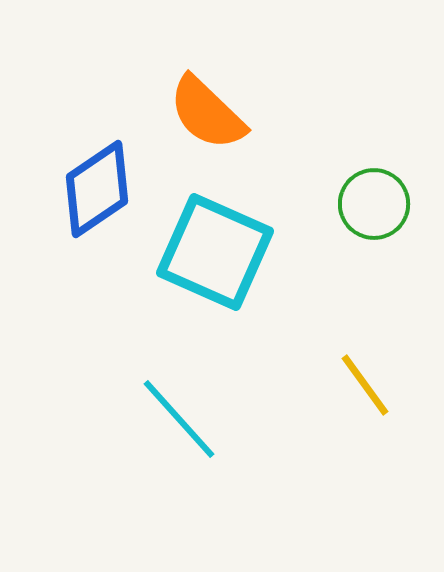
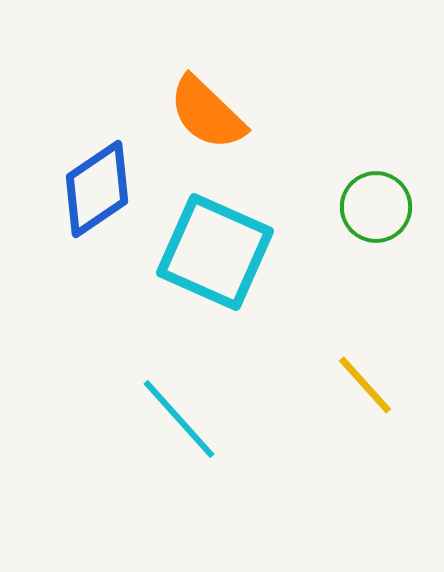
green circle: moved 2 px right, 3 px down
yellow line: rotated 6 degrees counterclockwise
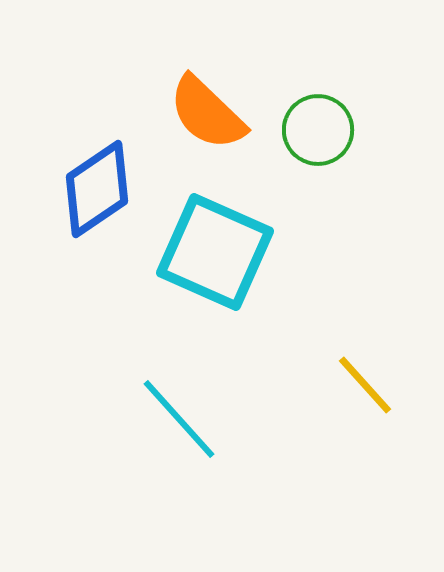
green circle: moved 58 px left, 77 px up
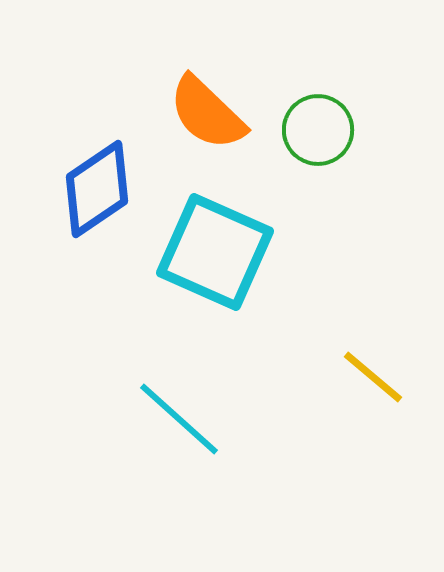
yellow line: moved 8 px right, 8 px up; rotated 8 degrees counterclockwise
cyan line: rotated 6 degrees counterclockwise
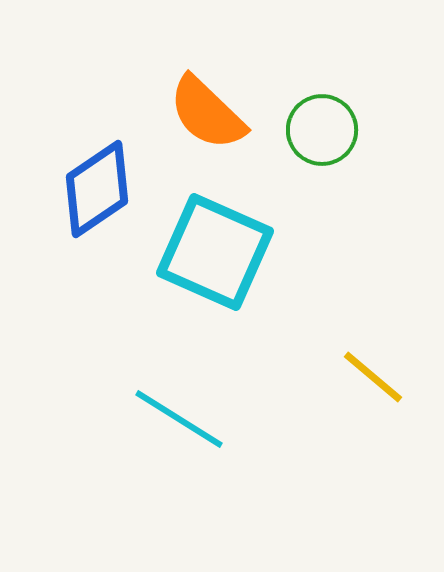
green circle: moved 4 px right
cyan line: rotated 10 degrees counterclockwise
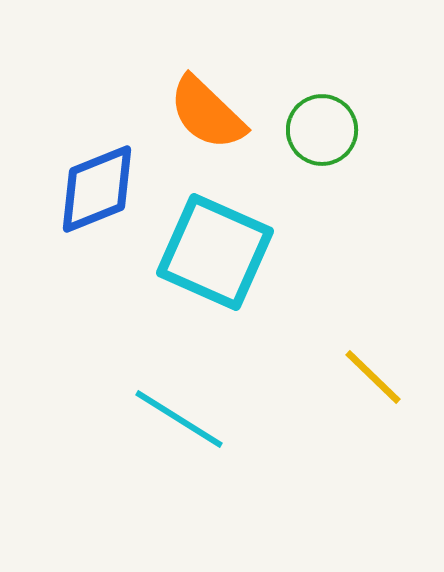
blue diamond: rotated 12 degrees clockwise
yellow line: rotated 4 degrees clockwise
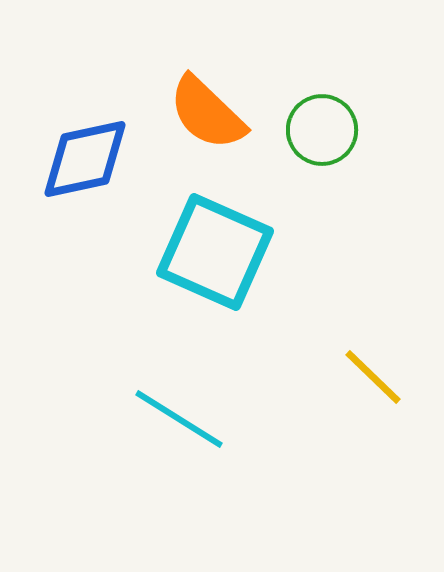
blue diamond: moved 12 px left, 30 px up; rotated 10 degrees clockwise
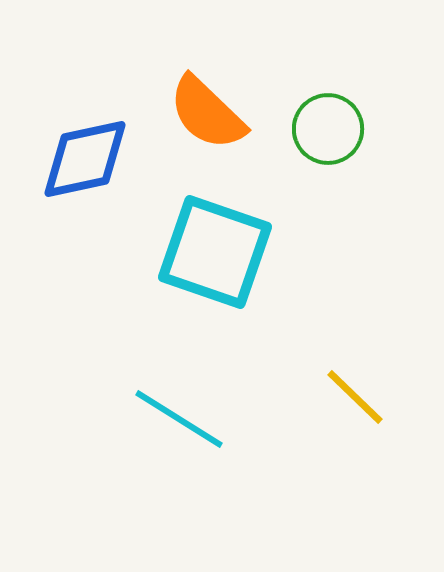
green circle: moved 6 px right, 1 px up
cyan square: rotated 5 degrees counterclockwise
yellow line: moved 18 px left, 20 px down
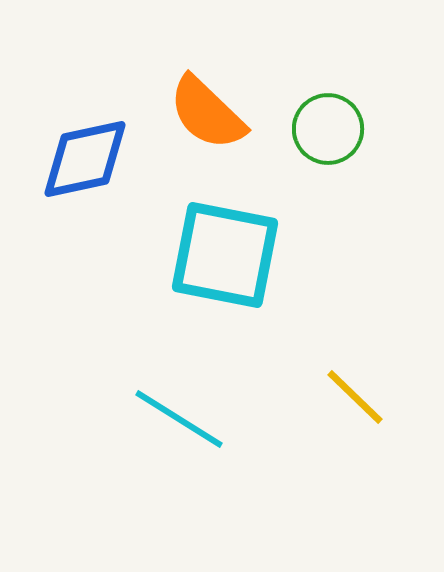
cyan square: moved 10 px right, 3 px down; rotated 8 degrees counterclockwise
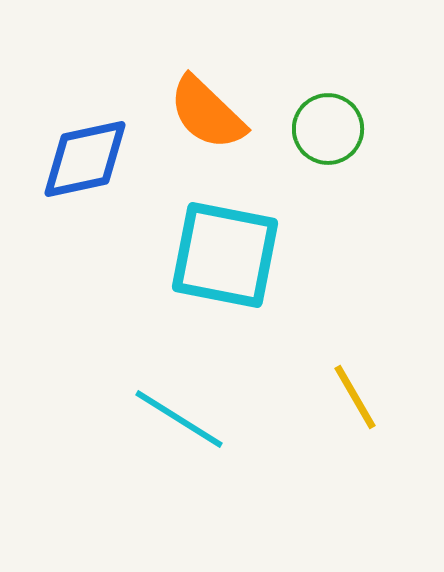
yellow line: rotated 16 degrees clockwise
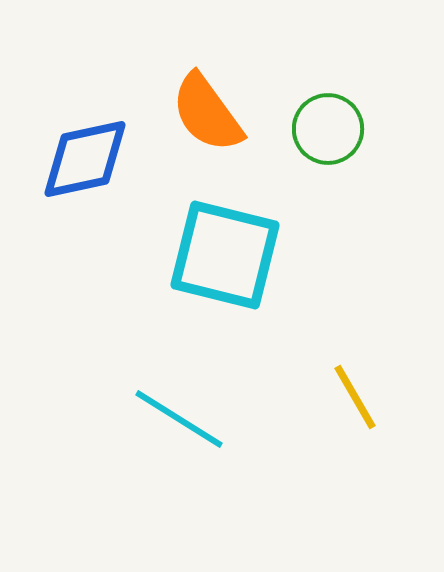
orange semicircle: rotated 10 degrees clockwise
cyan square: rotated 3 degrees clockwise
